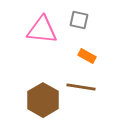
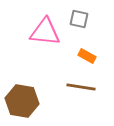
gray square: moved 1 px up
pink triangle: moved 3 px right, 2 px down
brown hexagon: moved 21 px left, 1 px down; rotated 20 degrees counterclockwise
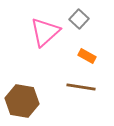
gray square: rotated 30 degrees clockwise
pink triangle: rotated 48 degrees counterclockwise
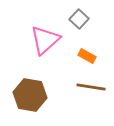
pink triangle: moved 8 px down
brown line: moved 10 px right
brown hexagon: moved 8 px right, 6 px up
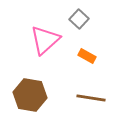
brown line: moved 11 px down
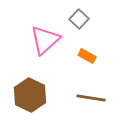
brown hexagon: rotated 16 degrees clockwise
